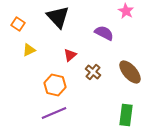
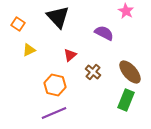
green rectangle: moved 15 px up; rotated 15 degrees clockwise
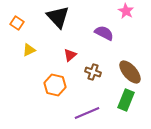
orange square: moved 1 px left, 1 px up
brown cross: rotated 21 degrees counterclockwise
purple line: moved 33 px right
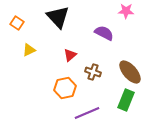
pink star: rotated 28 degrees counterclockwise
orange hexagon: moved 10 px right, 3 px down; rotated 25 degrees counterclockwise
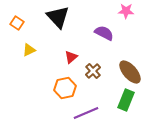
red triangle: moved 1 px right, 2 px down
brown cross: moved 1 px up; rotated 28 degrees clockwise
purple line: moved 1 px left
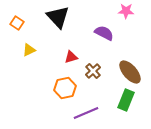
red triangle: rotated 24 degrees clockwise
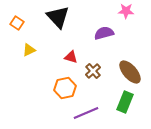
purple semicircle: rotated 42 degrees counterclockwise
red triangle: rotated 32 degrees clockwise
green rectangle: moved 1 px left, 2 px down
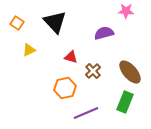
black triangle: moved 3 px left, 5 px down
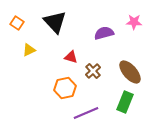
pink star: moved 8 px right, 11 px down
